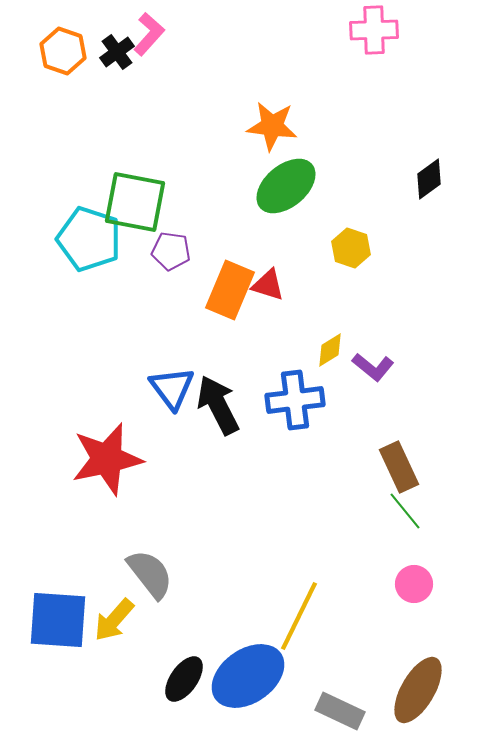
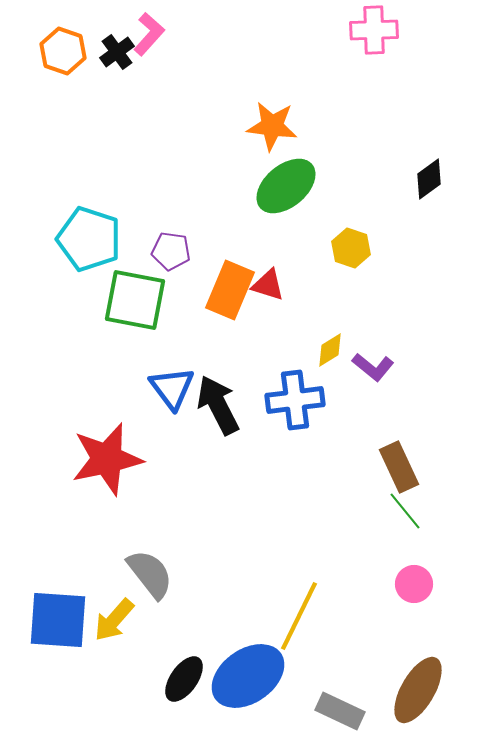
green square: moved 98 px down
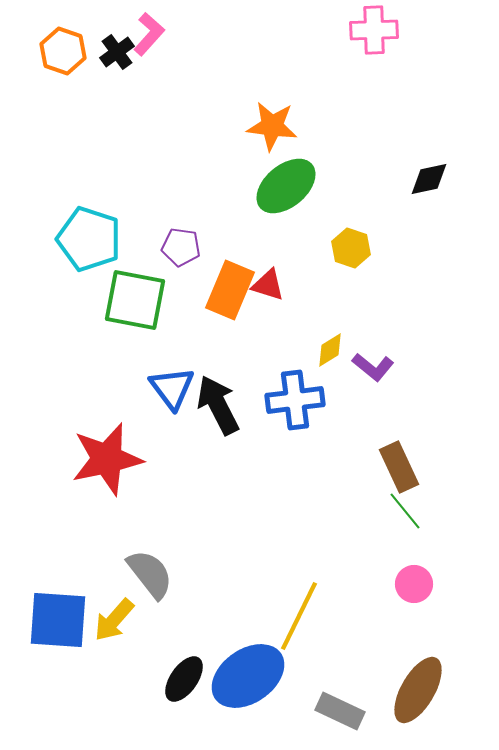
black diamond: rotated 24 degrees clockwise
purple pentagon: moved 10 px right, 4 px up
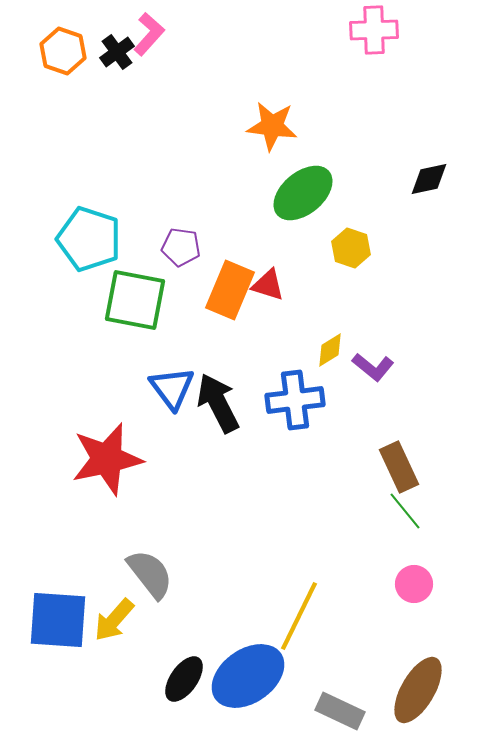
green ellipse: moved 17 px right, 7 px down
black arrow: moved 2 px up
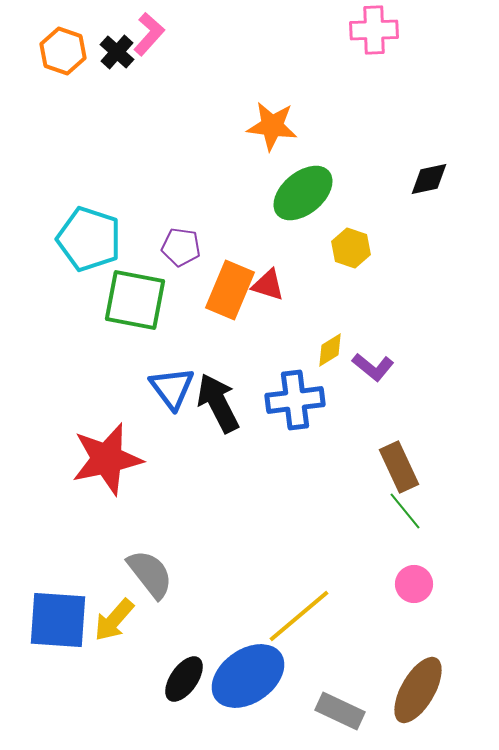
black cross: rotated 12 degrees counterclockwise
yellow line: rotated 24 degrees clockwise
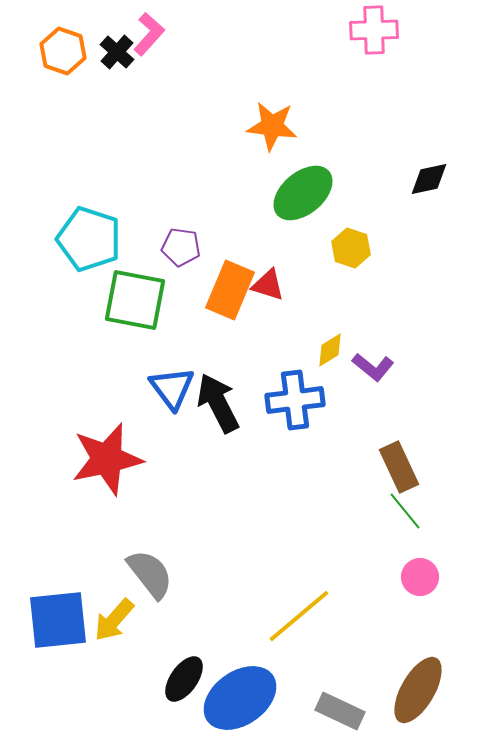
pink circle: moved 6 px right, 7 px up
blue square: rotated 10 degrees counterclockwise
blue ellipse: moved 8 px left, 22 px down
